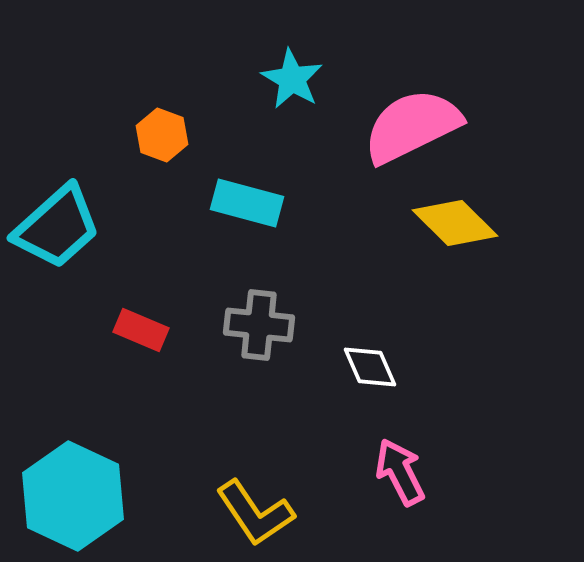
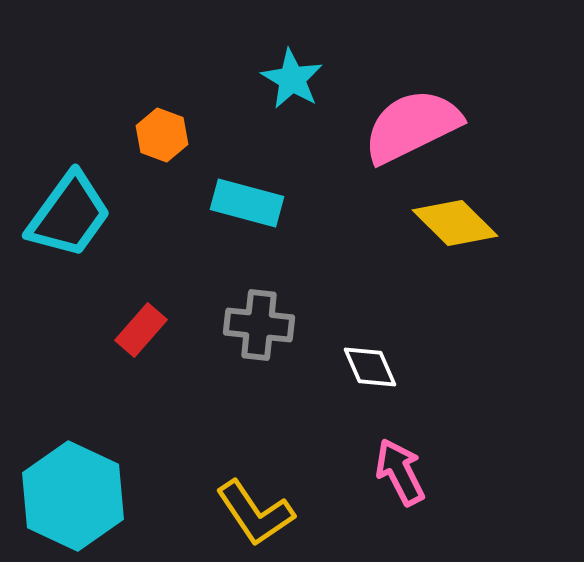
cyan trapezoid: moved 12 px right, 12 px up; rotated 12 degrees counterclockwise
red rectangle: rotated 72 degrees counterclockwise
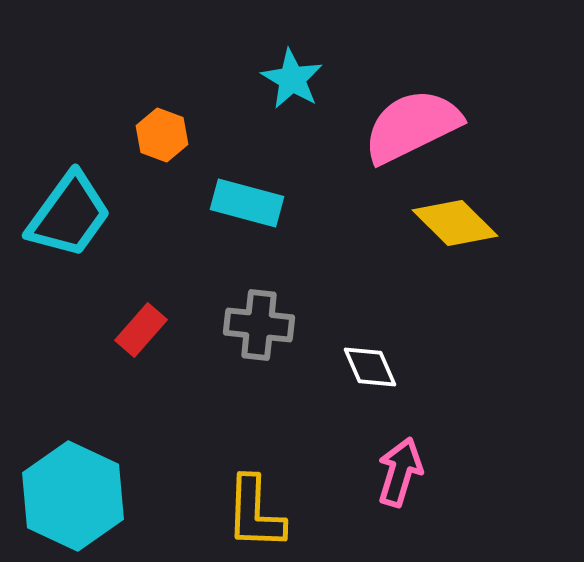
pink arrow: rotated 44 degrees clockwise
yellow L-shape: rotated 36 degrees clockwise
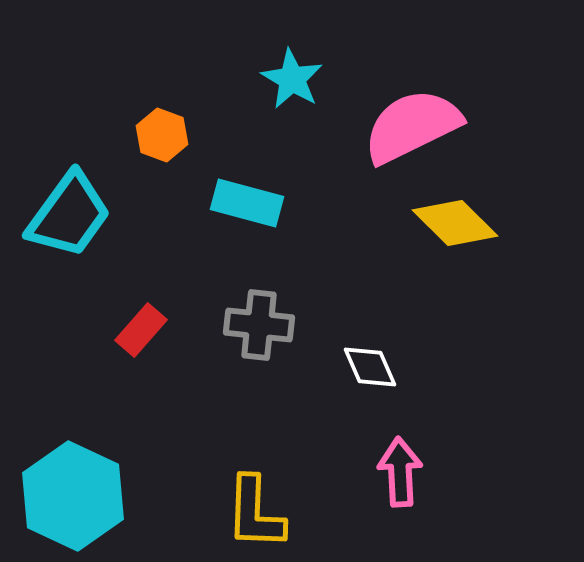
pink arrow: rotated 20 degrees counterclockwise
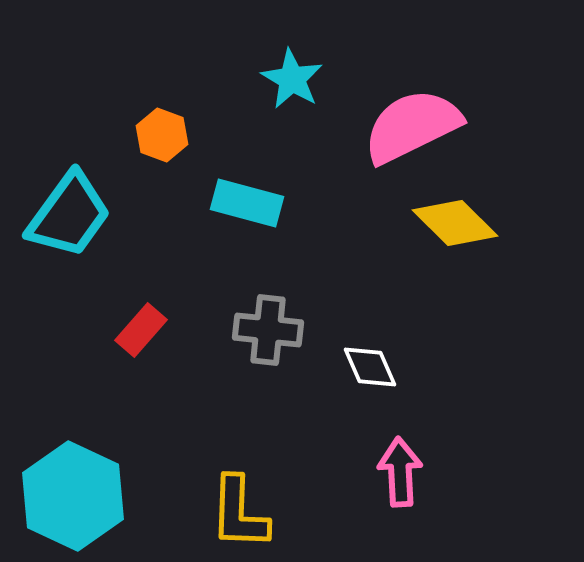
gray cross: moved 9 px right, 5 px down
yellow L-shape: moved 16 px left
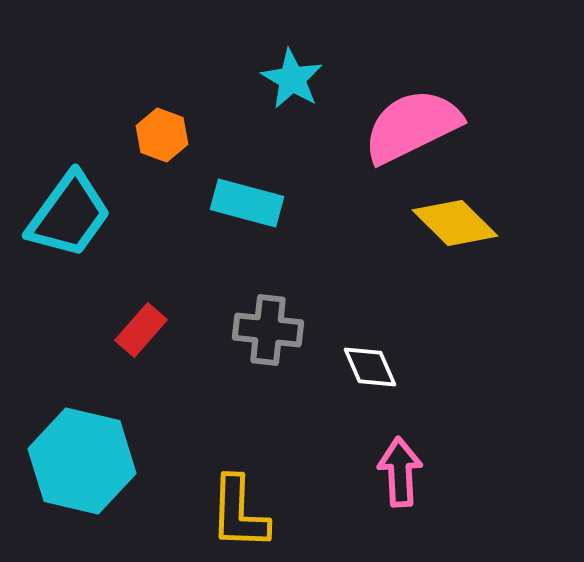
cyan hexagon: moved 9 px right, 35 px up; rotated 12 degrees counterclockwise
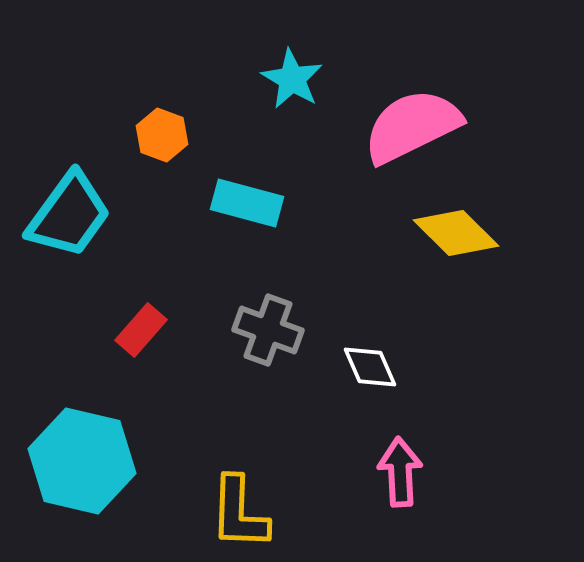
yellow diamond: moved 1 px right, 10 px down
gray cross: rotated 14 degrees clockwise
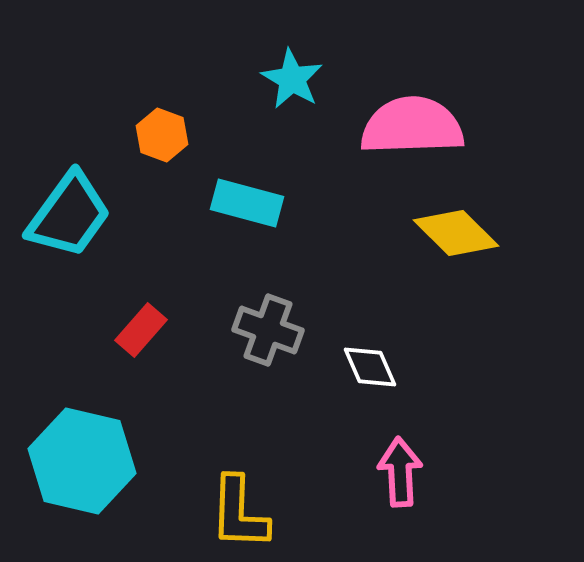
pink semicircle: rotated 24 degrees clockwise
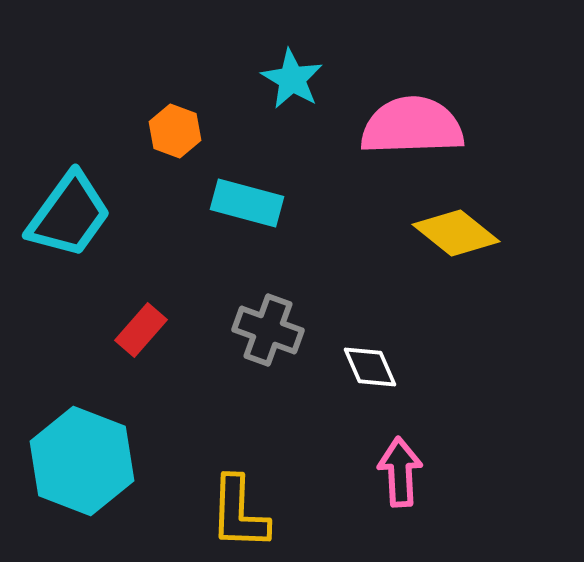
orange hexagon: moved 13 px right, 4 px up
yellow diamond: rotated 6 degrees counterclockwise
cyan hexagon: rotated 8 degrees clockwise
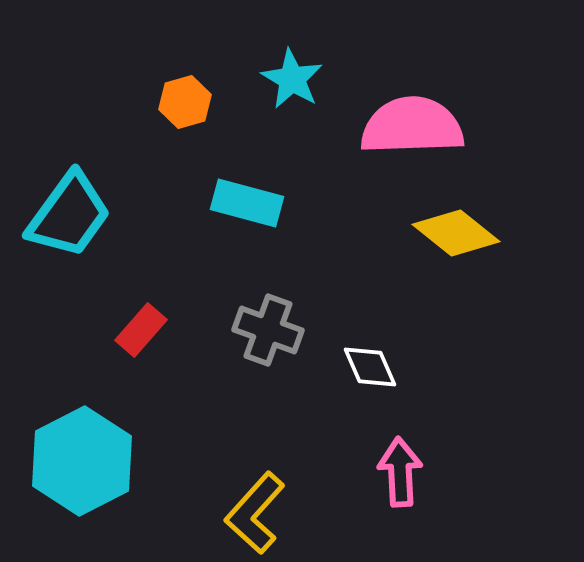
orange hexagon: moved 10 px right, 29 px up; rotated 24 degrees clockwise
cyan hexagon: rotated 12 degrees clockwise
yellow L-shape: moved 16 px right; rotated 40 degrees clockwise
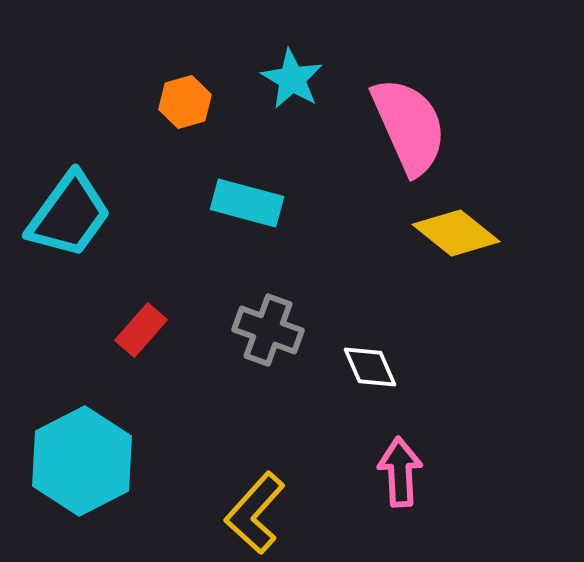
pink semicircle: moved 3 px left; rotated 68 degrees clockwise
